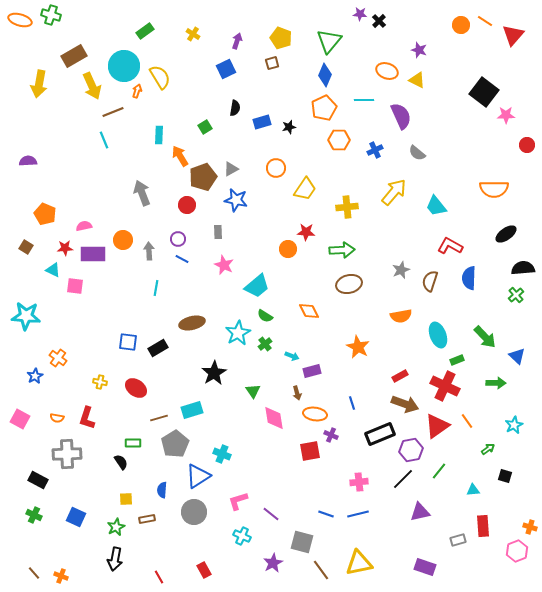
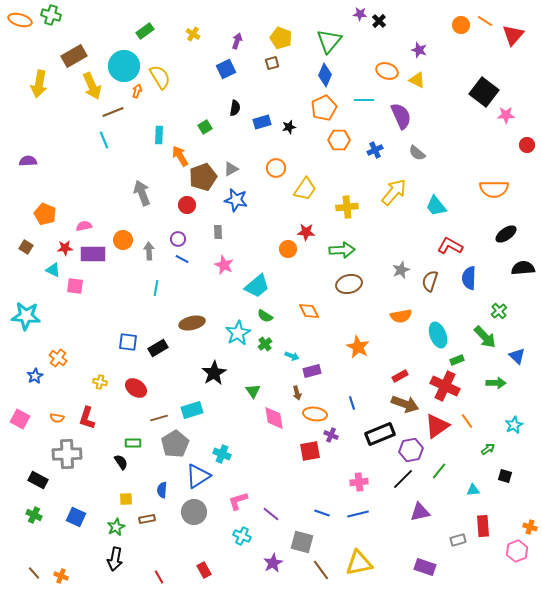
green cross at (516, 295): moved 17 px left, 16 px down
blue line at (326, 514): moved 4 px left, 1 px up
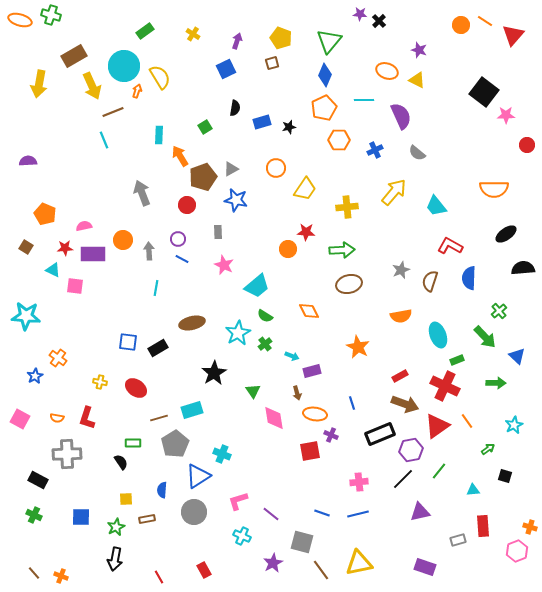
blue square at (76, 517): moved 5 px right; rotated 24 degrees counterclockwise
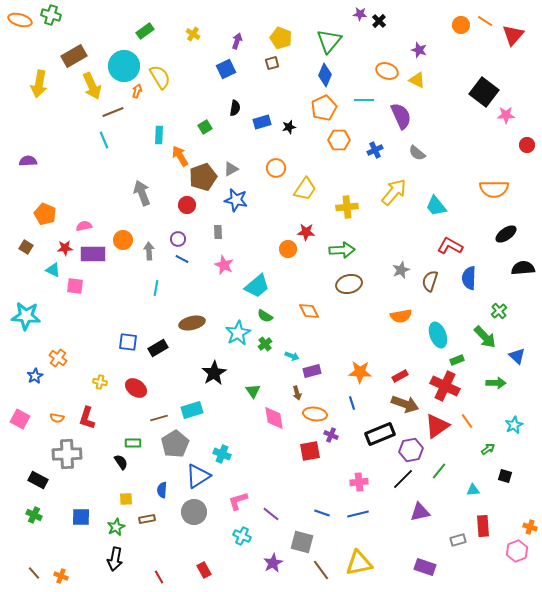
orange star at (358, 347): moved 2 px right, 25 px down; rotated 25 degrees counterclockwise
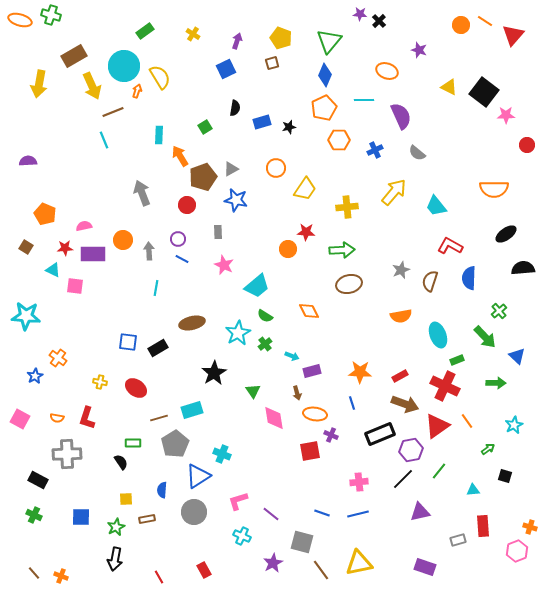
yellow triangle at (417, 80): moved 32 px right, 7 px down
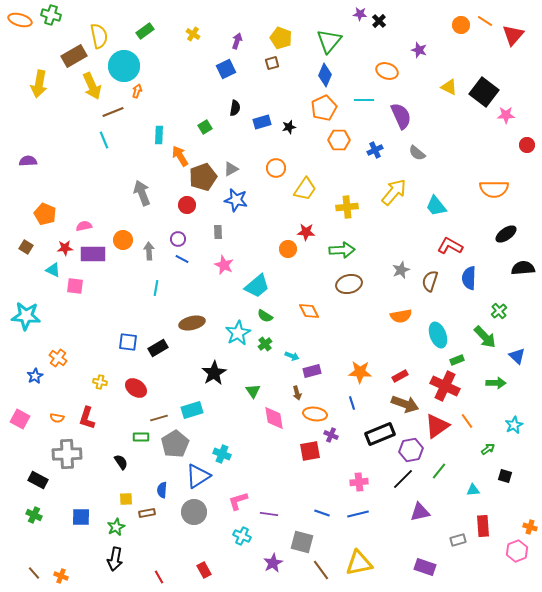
yellow semicircle at (160, 77): moved 61 px left, 41 px up; rotated 20 degrees clockwise
green rectangle at (133, 443): moved 8 px right, 6 px up
purple line at (271, 514): moved 2 px left; rotated 30 degrees counterclockwise
brown rectangle at (147, 519): moved 6 px up
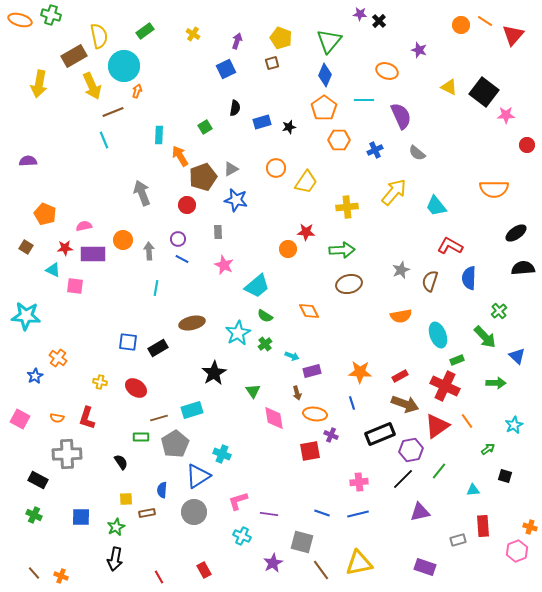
orange pentagon at (324, 108): rotated 10 degrees counterclockwise
yellow trapezoid at (305, 189): moved 1 px right, 7 px up
black ellipse at (506, 234): moved 10 px right, 1 px up
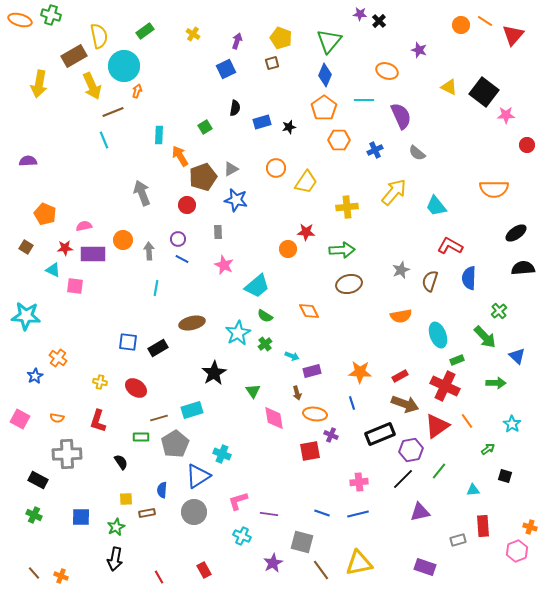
red L-shape at (87, 418): moved 11 px right, 3 px down
cyan star at (514, 425): moved 2 px left, 1 px up; rotated 12 degrees counterclockwise
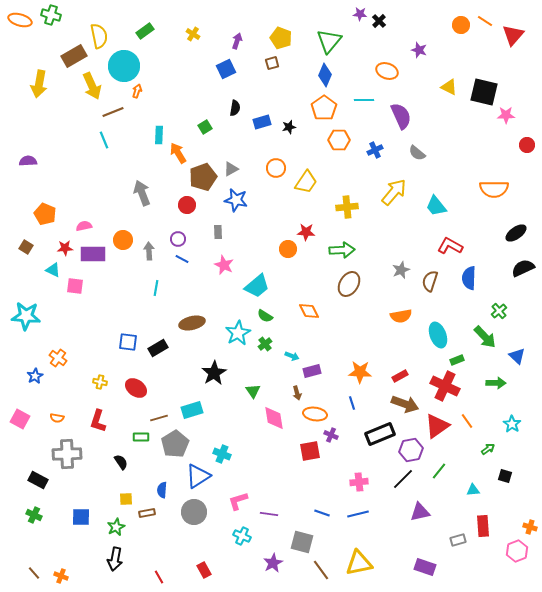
black square at (484, 92): rotated 24 degrees counterclockwise
orange arrow at (180, 156): moved 2 px left, 3 px up
black semicircle at (523, 268): rotated 20 degrees counterclockwise
brown ellipse at (349, 284): rotated 45 degrees counterclockwise
